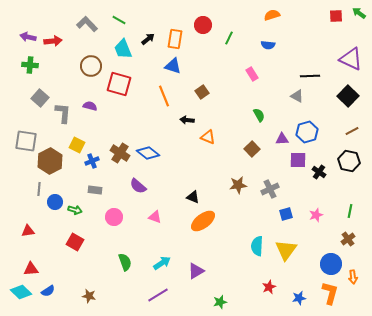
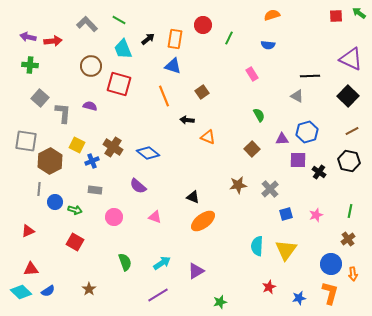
brown cross at (120, 153): moved 7 px left, 6 px up
gray cross at (270, 189): rotated 18 degrees counterclockwise
red triangle at (28, 231): rotated 16 degrees counterclockwise
orange arrow at (353, 277): moved 3 px up
brown star at (89, 296): moved 7 px up; rotated 24 degrees clockwise
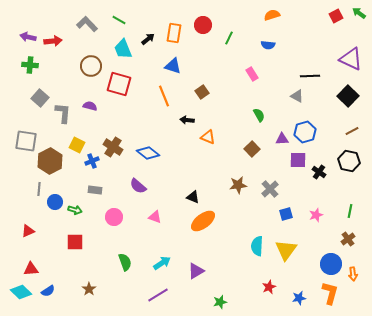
red square at (336, 16): rotated 24 degrees counterclockwise
orange rectangle at (175, 39): moved 1 px left, 6 px up
blue hexagon at (307, 132): moved 2 px left
red square at (75, 242): rotated 30 degrees counterclockwise
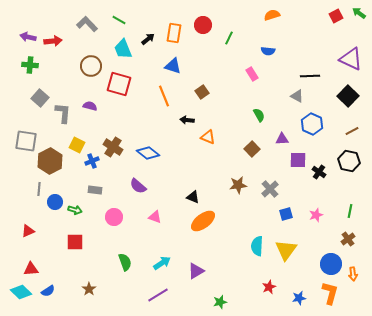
blue semicircle at (268, 45): moved 6 px down
blue hexagon at (305, 132): moved 7 px right, 8 px up; rotated 20 degrees counterclockwise
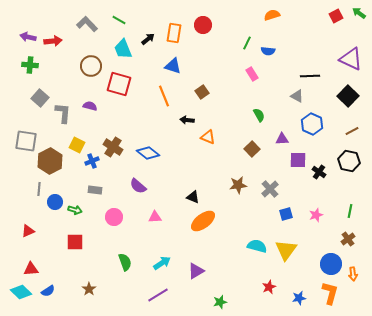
green line at (229, 38): moved 18 px right, 5 px down
pink triangle at (155, 217): rotated 24 degrees counterclockwise
cyan semicircle at (257, 246): rotated 102 degrees clockwise
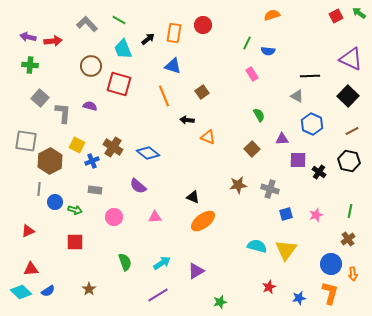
gray cross at (270, 189): rotated 30 degrees counterclockwise
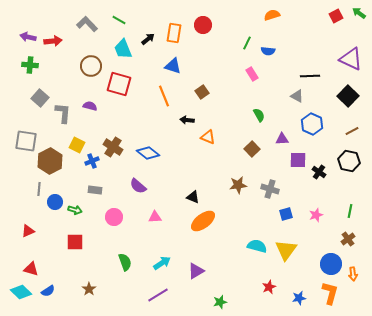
red triangle at (31, 269): rotated 21 degrees clockwise
